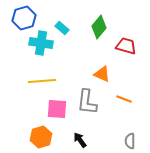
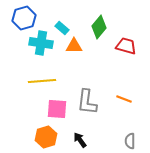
orange triangle: moved 28 px left, 28 px up; rotated 24 degrees counterclockwise
orange hexagon: moved 5 px right
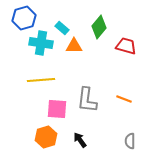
yellow line: moved 1 px left, 1 px up
gray L-shape: moved 2 px up
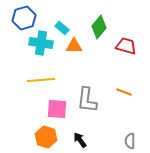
orange line: moved 7 px up
orange hexagon: rotated 25 degrees counterclockwise
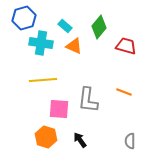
cyan rectangle: moved 3 px right, 2 px up
orange triangle: rotated 24 degrees clockwise
yellow line: moved 2 px right
gray L-shape: moved 1 px right
pink square: moved 2 px right
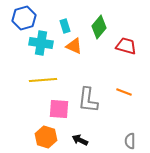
cyan rectangle: rotated 32 degrees clockwise
black arrow: rotated 28 degrees counterclockwise
